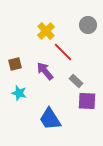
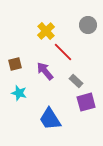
purple square: moved 1 px left, 1 px down; rotated 18 degrees counterclockwise
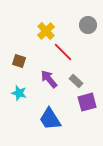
brown square: moved 4 px right, 3 px up; rotated 32 degrees clockwise
purple arrow: moved 4 px right, 8 px down
purple square: moved 1 px right
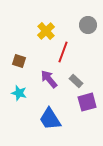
red line: rotated 65 degrees clockwise
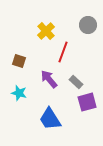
gray rectangle: moved 1 px down
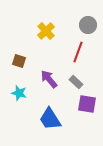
red line: moved 15 px right
purple square: moved 2 px down; rotated 24 degrees clockwise
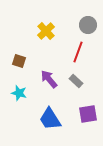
gray rectangle: moved 1 px up
purple square: moved 1 px right, 10 px down; rotated 18 degrees counterclockwise
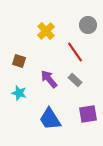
red line: moved 3 px left; rotated 55 degrees counterclockwise
gray rectangle: moved 1 px left, 1 px up
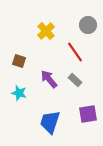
blue trapezoid: moved 3 px down; rotated 50 degrees clockwise
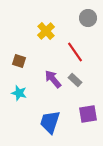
gray circle: moved 7 px up
purple arrow: moved 4 px right
